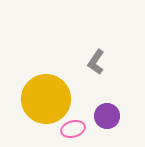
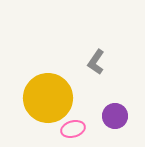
yellow circle: moved 2 px right, 1 px up
purple circle: moved 8 px right
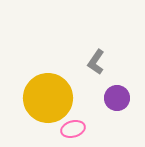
purple circle: moved 2 px right, 18 px up
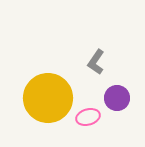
pink ellipse: moved 15 px right, 12 px up
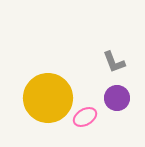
gray L-shape: moved 18 px right; rotated 55 degrees counterclockwise
pink ellipse: moved 3 px left; rotated 15 degrees counterclockwise
